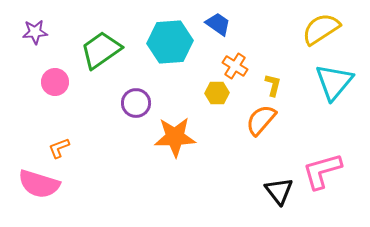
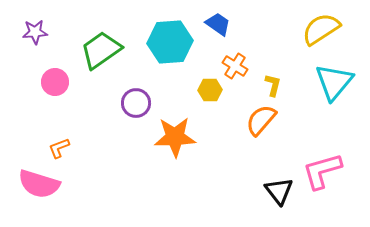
yellow hexagon: moved 7 px left, 3 px up
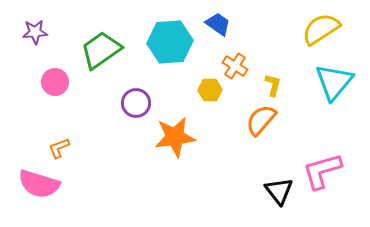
orange star: rotated 6 degrees counterclockwise
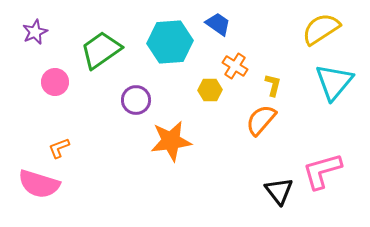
purple star: rotated 20 degrees counterclockwise
purple circle: moved 3 px up
orange star: moved 4 px left, 4 px down
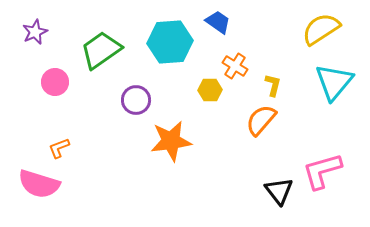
blue trapezoid: moved 2 px up
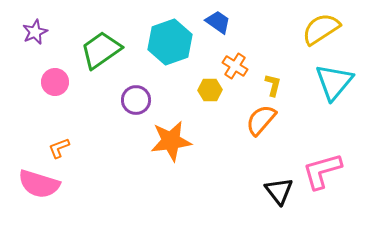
cyan hexagon: rotated 15 degrees counterclockwise
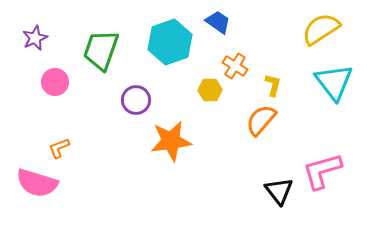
purple star: moved 6 px down
green trapezoid: rotated 36 degrees counterclockwise
cyan triangle: rotated 18 degrees counterclockwise
pink semicircle: moved 2 px left, 1 px up
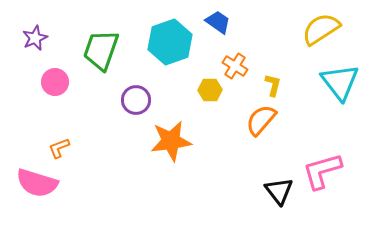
cyan triangle: moved 6 px right
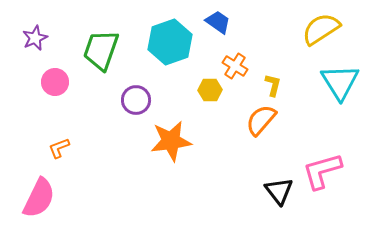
cyan triangle: rotated 6 degrees clockwise
pink semicircle: moved 2 px right, 15 px down; rotated 81 degrees counterclockwise
